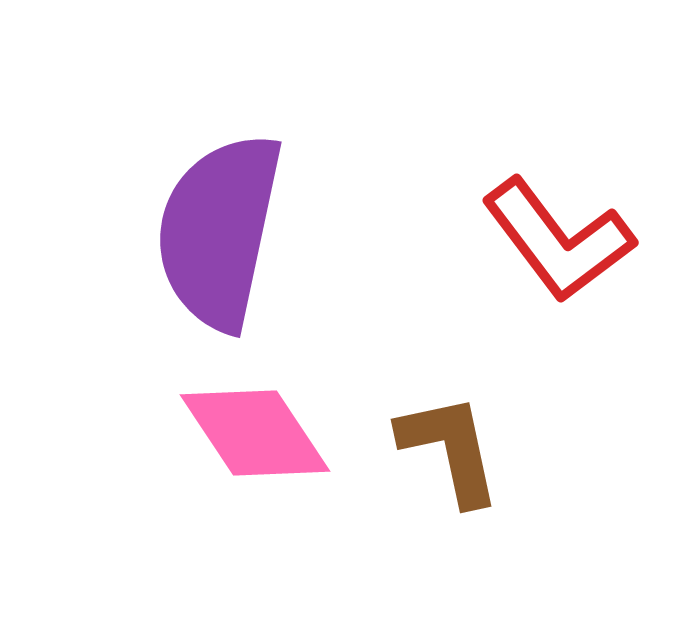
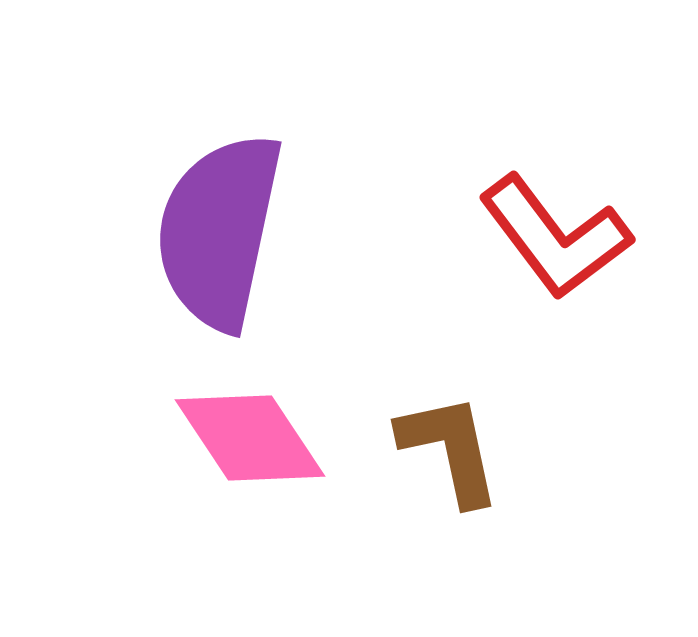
red L-shape: moved 3 px left, 3 px up
pink diamond: moved 5 px left, 5 px down
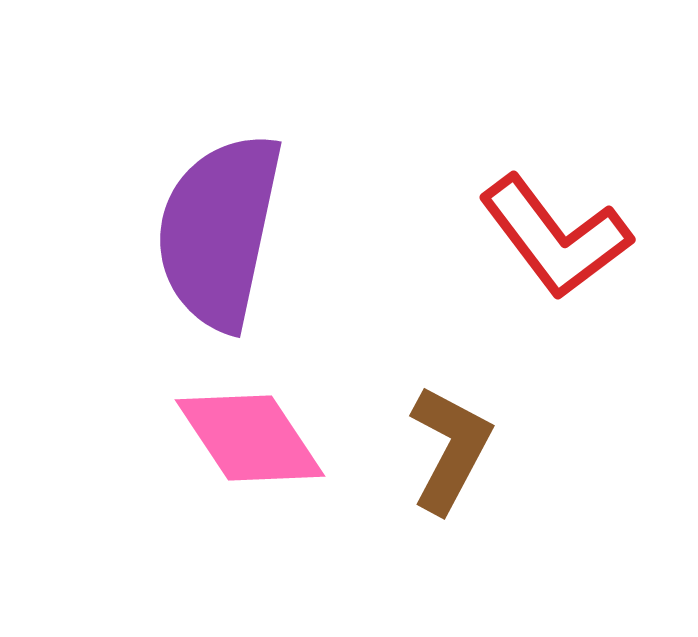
brown L-shape: rotated 40 degrees clockwise
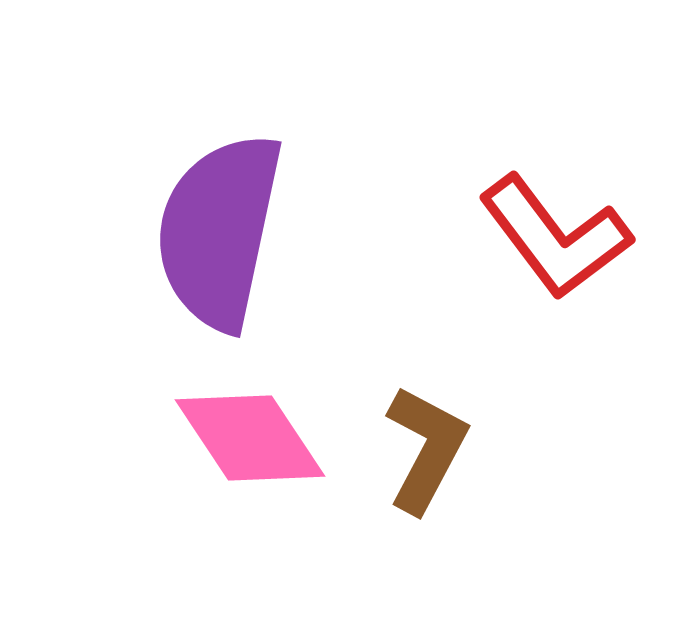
brown L-shape: moved 24 px left
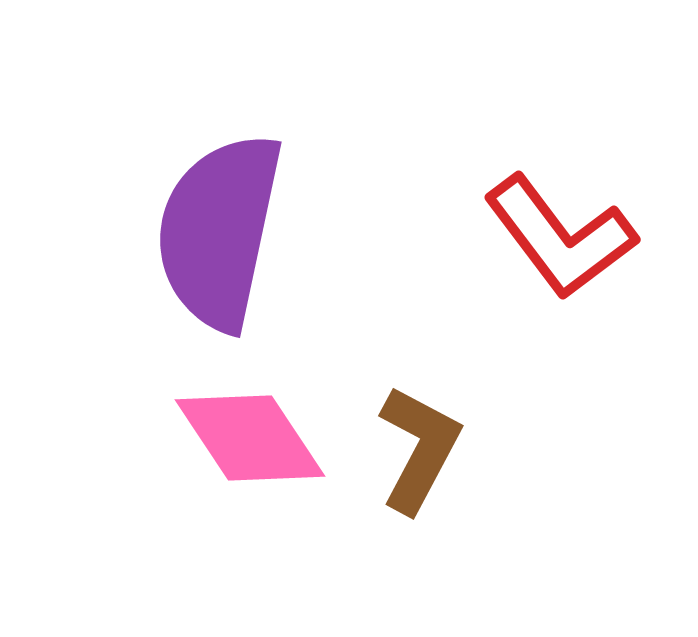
red L-shape: moved 5 px right
brown L-shape: moved 7 px left
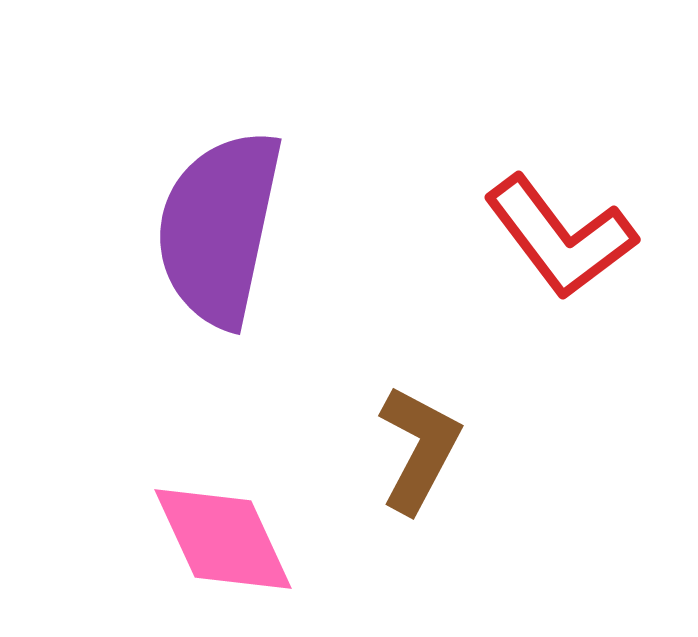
purple semicircle: moved 3 px up
pink diamond: moved 27 px left, 101 px down; rotated 9 degrees clockwise
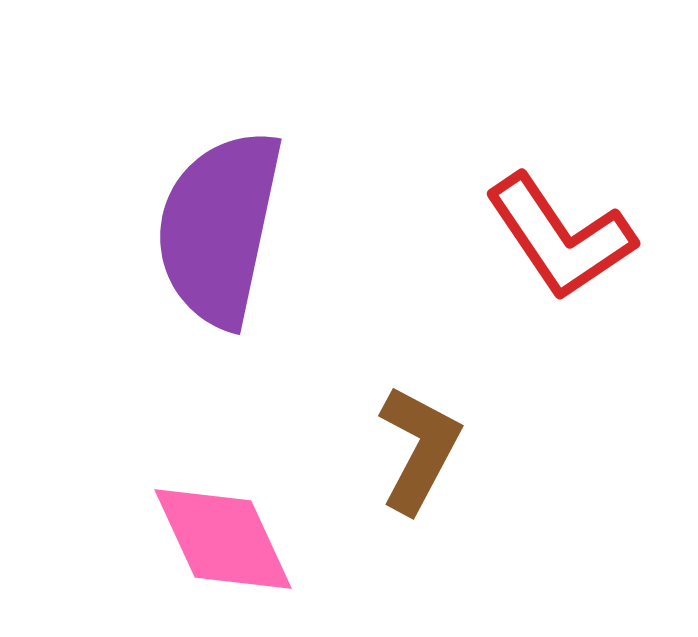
red L-shape: rotated 3 degrees clockwise
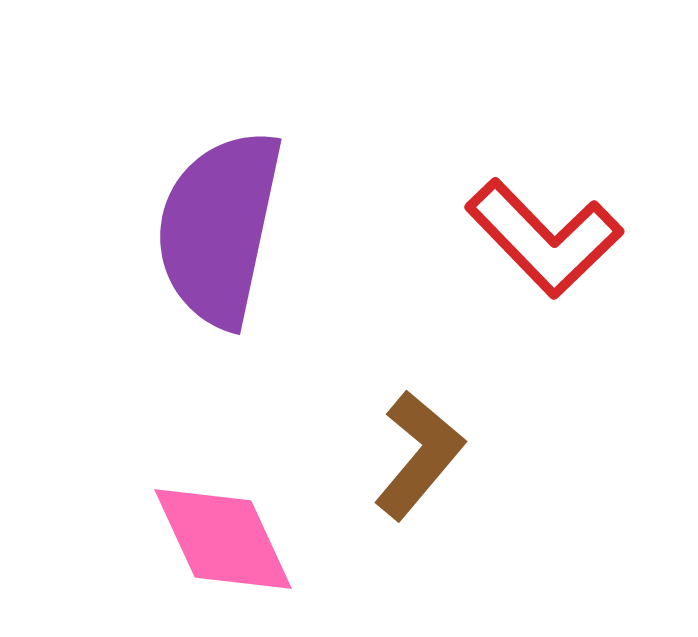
red L-shape: moved 16 px left, 1 px down; rotated 10 degrees counterclockwise
brown L-shape: moved 6 px down; rotated 12 degrees clockwise
